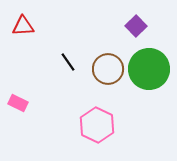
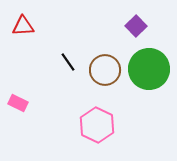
brown circle: moved 3 px left, 1 px down
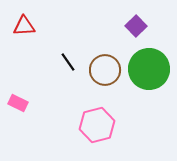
red triangle: moved 1 px right
pink hexagon: rotated 20 degrees clockwise
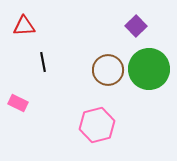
black line: moved 25 px left; rotated 24 degrees clockwise
brown circle: moved 3 px right
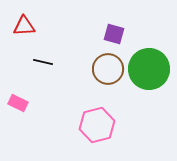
purple square: moved 22 px left, 8 px down; rotated 30 degrees counterclockwise
black line: rotated 66 degrees counterclockwise
brown circle: moved 1 px up
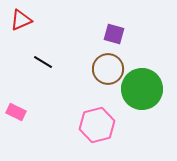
red triangle: moved 3 px left, 6 px up; rotated 20 degrees counterclockwise
black line: rotated 18 degrees clockwise
green circle: moved 7 px left, 20 px down
pink rectangle: moved 2 px left, 9 px down
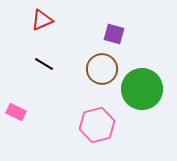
red triangle: moved 21 px right
black line: moved 1 px right, 2 px down
brown circle: moved 6 px left
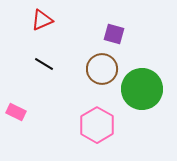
pink hexagon: rotated 16 degrees counterclockwise
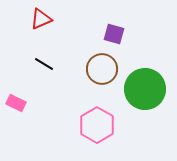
red triangle: moved 1 px left, 1 px up
green circle: moved 3 px right
pink rectangle: moved 9 px up
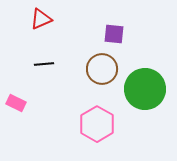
purple square: rotated 10 degrees counterclockwise
black line: rotated 36 degrees counterclockwise
pink hexagon: moved 1 px up
